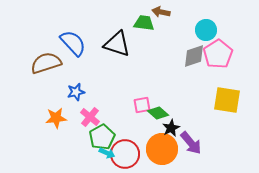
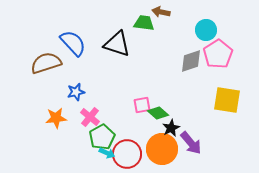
gray diamond: moved 3 px left, 5 px down
red circle: moved 2 px right
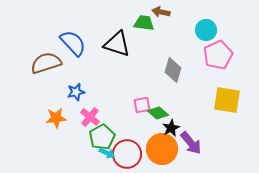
pink pentagon: moved 1 px down; rotated 8 degrees clockwise
gray diamond: moved 18 px left, 9 px down; rotated 55 degrees counterclockwise
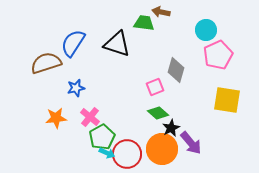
blue semicircle: rotated 104 degrees counterclockwise
gray diamond: moved 3 px right
blue star: moved 4 px up
pink square: moved 13 px right, 18 px up; rotated 12 degrees counterclockwise
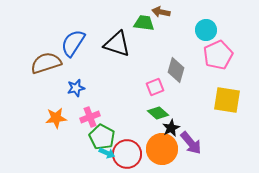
pink cross: rotated 30 degrees clockwise
green pentagon: rotated 15 degrees counterclockwise
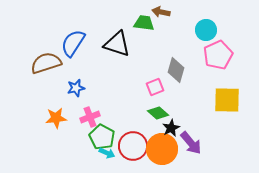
yellow square: rotated 8 degrees counterclockwise
red circle: moved 6 px right, 8 px up
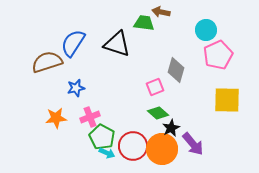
brown semicircle: moved 1 px right, 1 px up
purple arrow: moved 2 px right, 1 px down
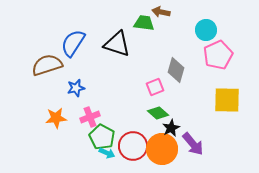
brown semicircle: moved 3 px down
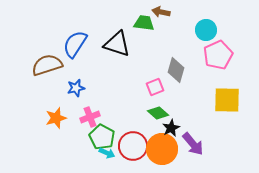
blue semicircle: moved 2 px right, 1 px down
orange star: rotated 10 degrees counterclockwise
